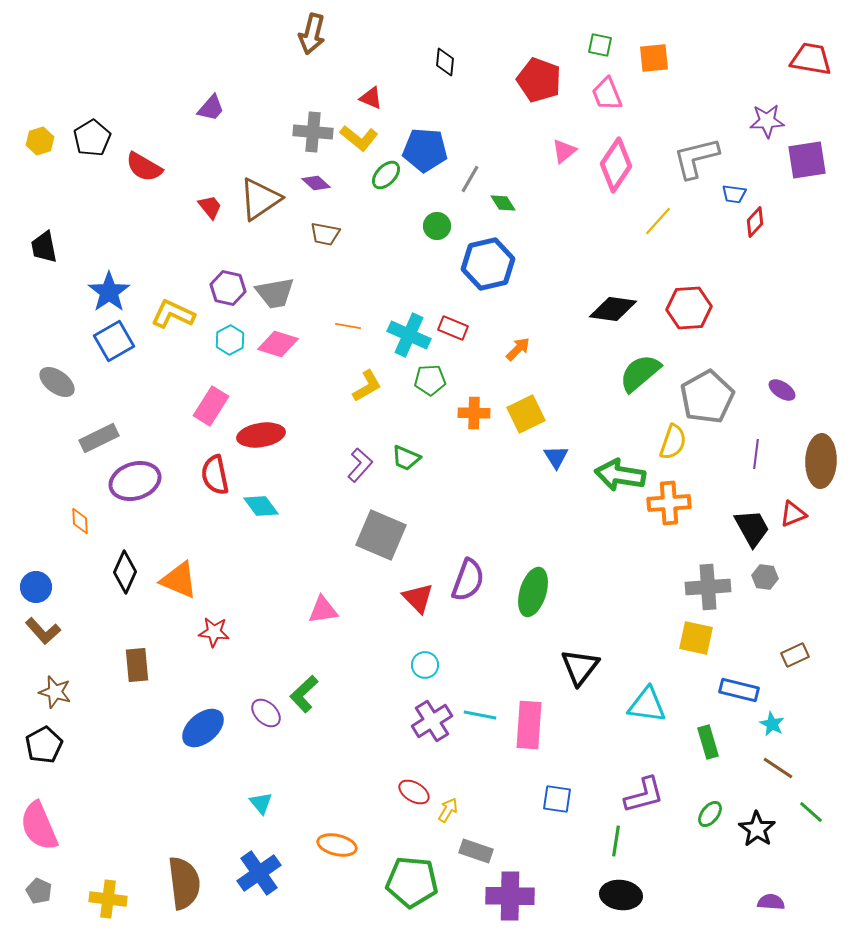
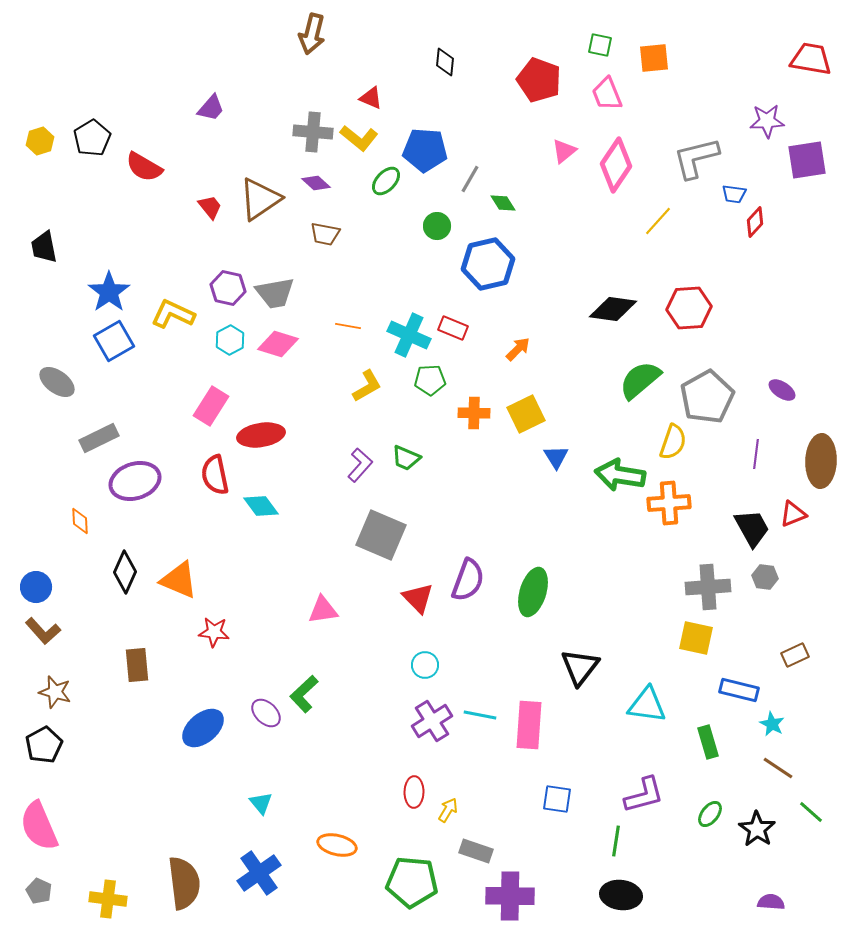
green ellipse at (386, 175): moved 6 px down
green semicircle at (640, 373): moved 7 px down
red ellipse at (414, 792): rotated 60 degrees clockwise
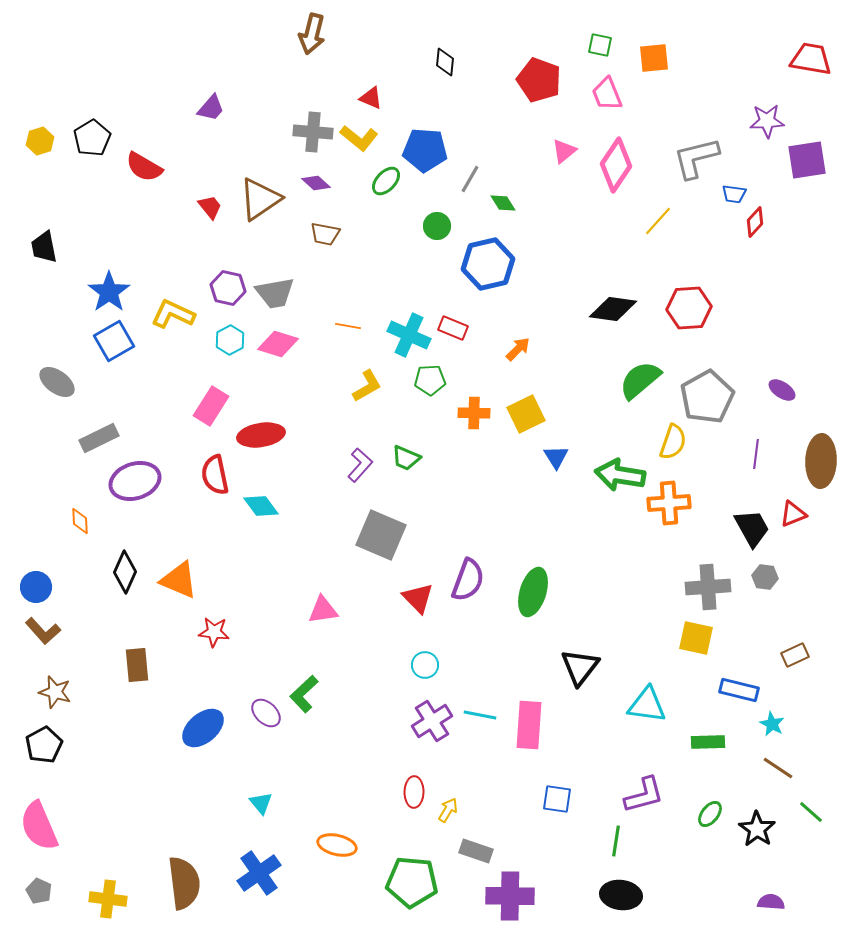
green rectangle at (708, 742): rotated 76 degrees counterclockwise
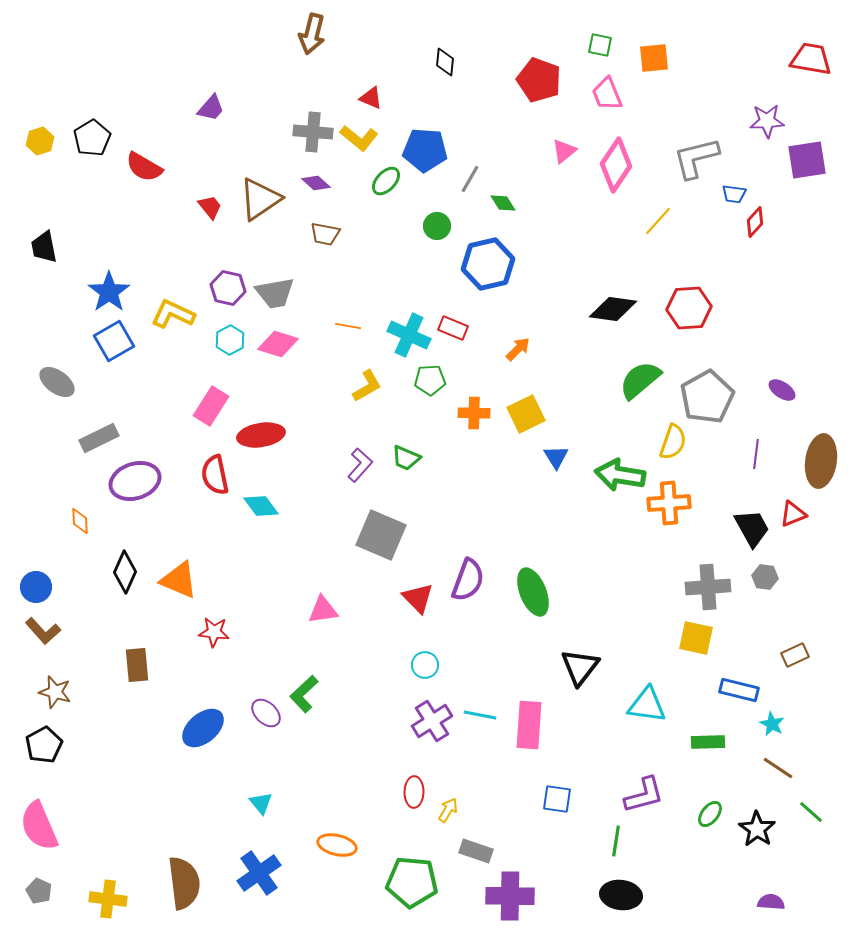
brown ellipse at (821, 461): rotated 6 degrees clockwise
green ellipse at (533, 592): rotated 39 degrees counterclockwise
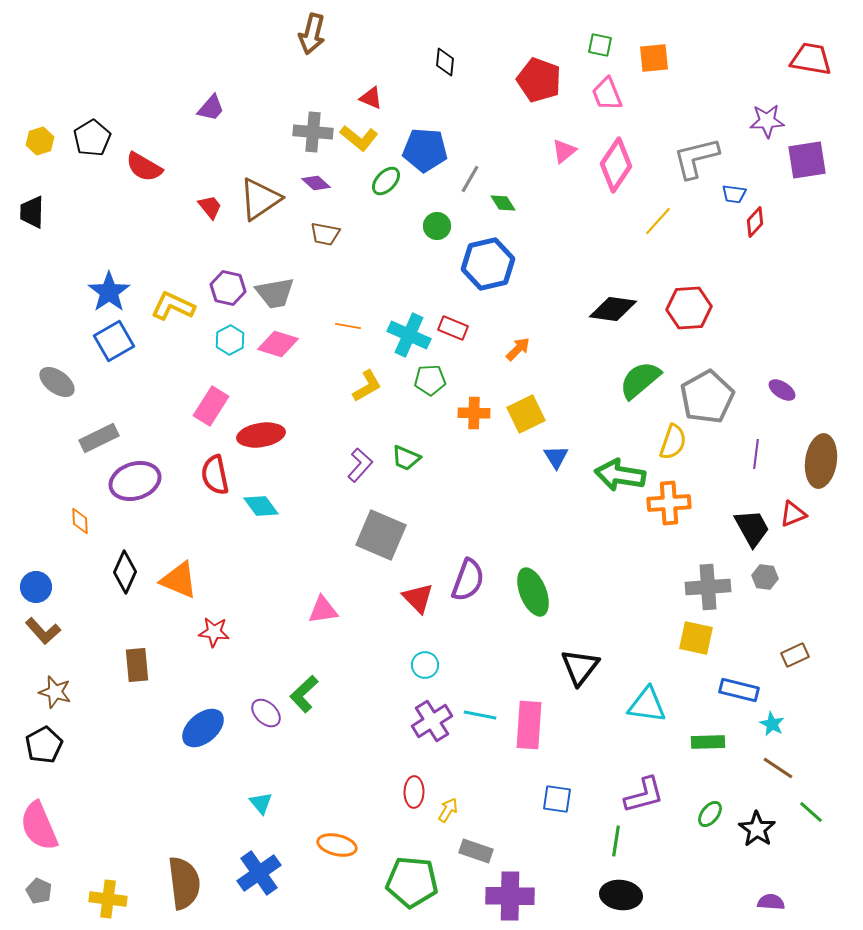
black trapezoid at (44, 247): moved 12 px left, 35 px up; rotated 12 degrees clockwise
yellow L-shape at (173, 314): moved 8 px up
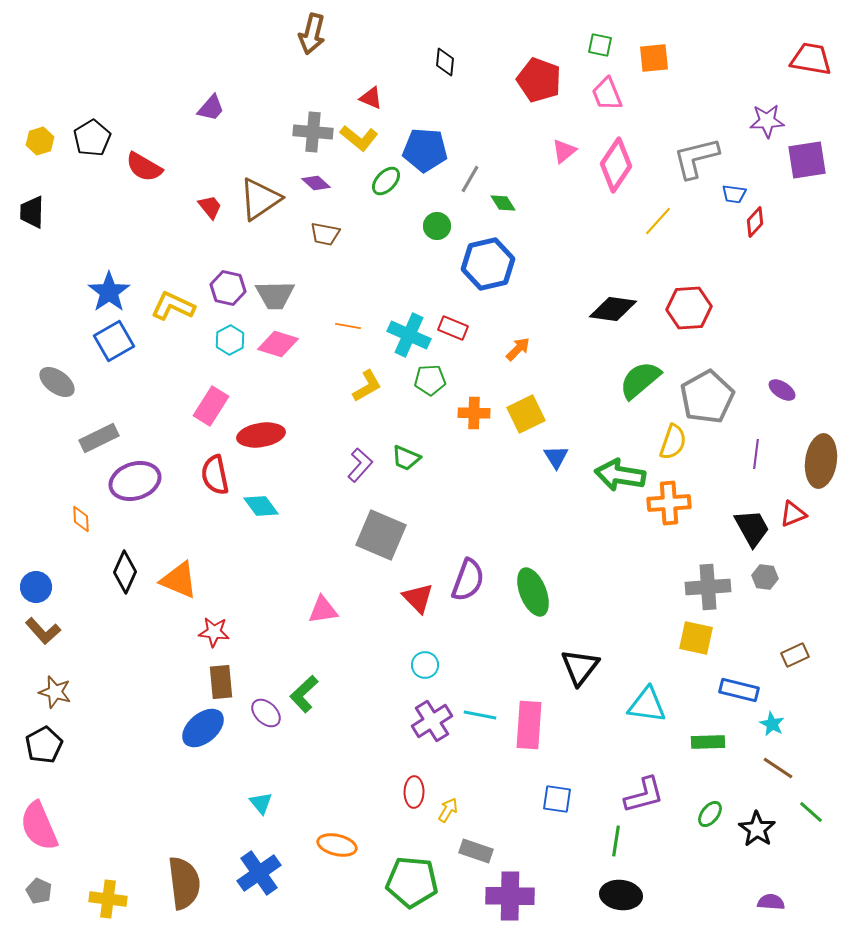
gray trapezoid at (275, 293): moved 2 px down; rotated 9 degrees clockwise
orange diamond at (80, 521): moved 1 px right, 2 px up
brown rectangle at (137, 665): moved 84 px right, 17 px down
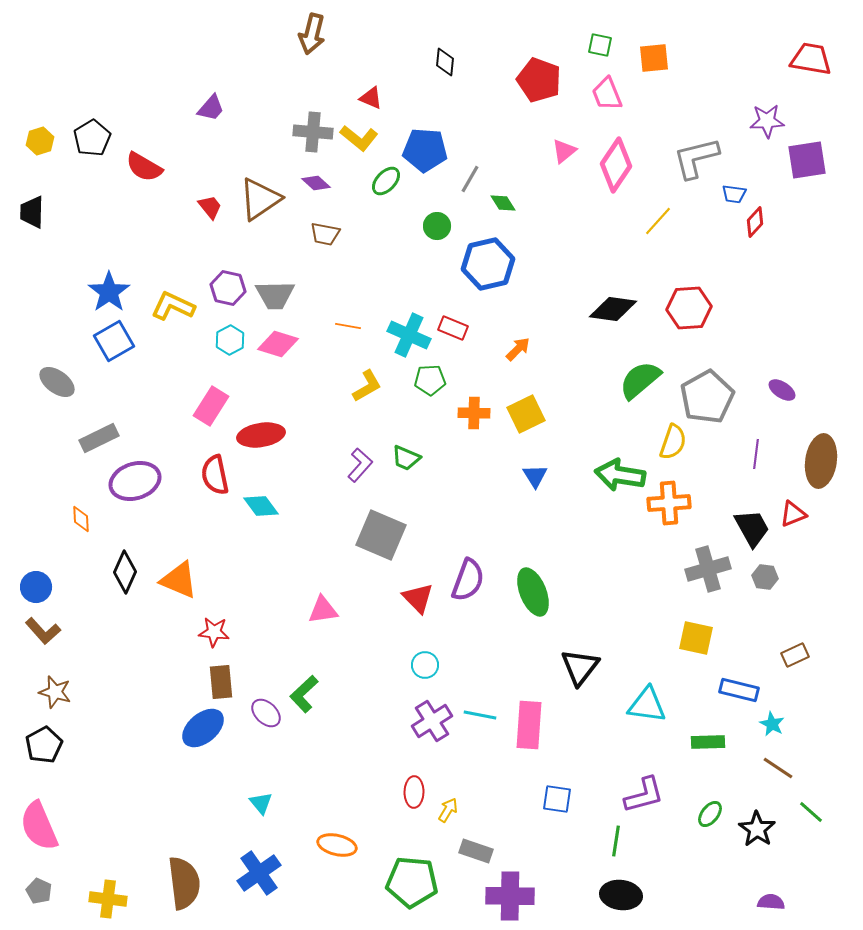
blue triangle at (556, 457): moved 21 px left, 19 px down
gray cross at (708, 587): moved 18 px up; rotated 12 degrees counterclockwise
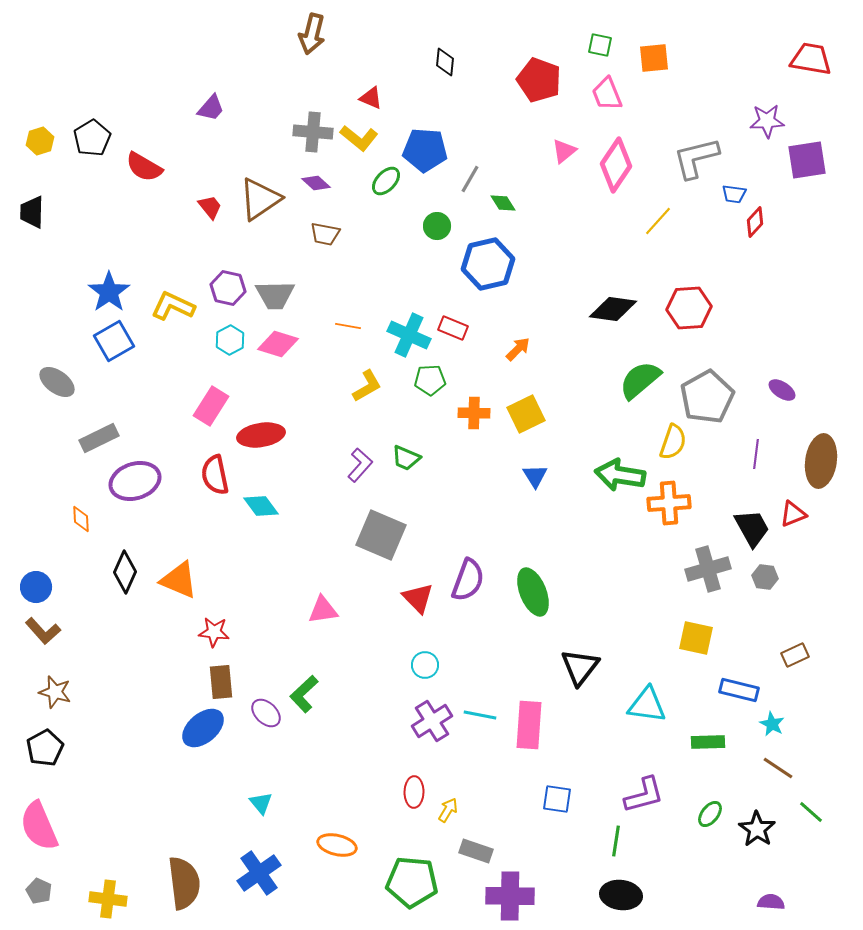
black pentagon at (44, 745): moved 1 px right, 3 px down
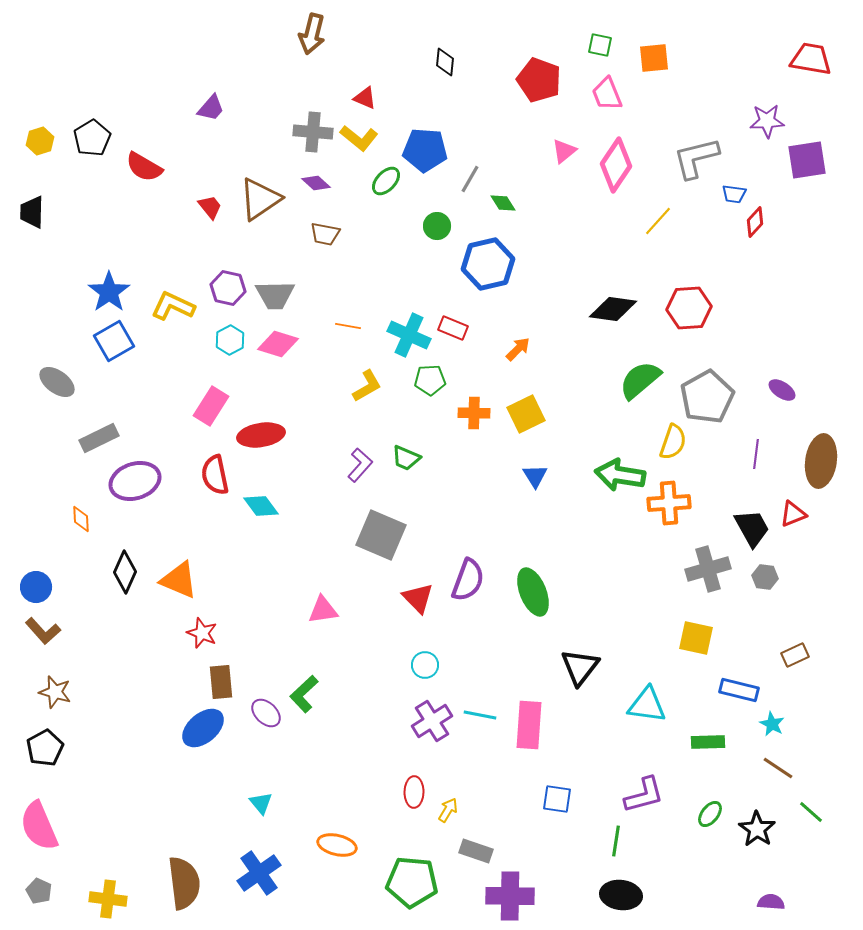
red triangle at (371, 98): moved 6 px left
red star at (214, 632): moved 12 px left, 1 px down; rotated 16 degrees clockwise
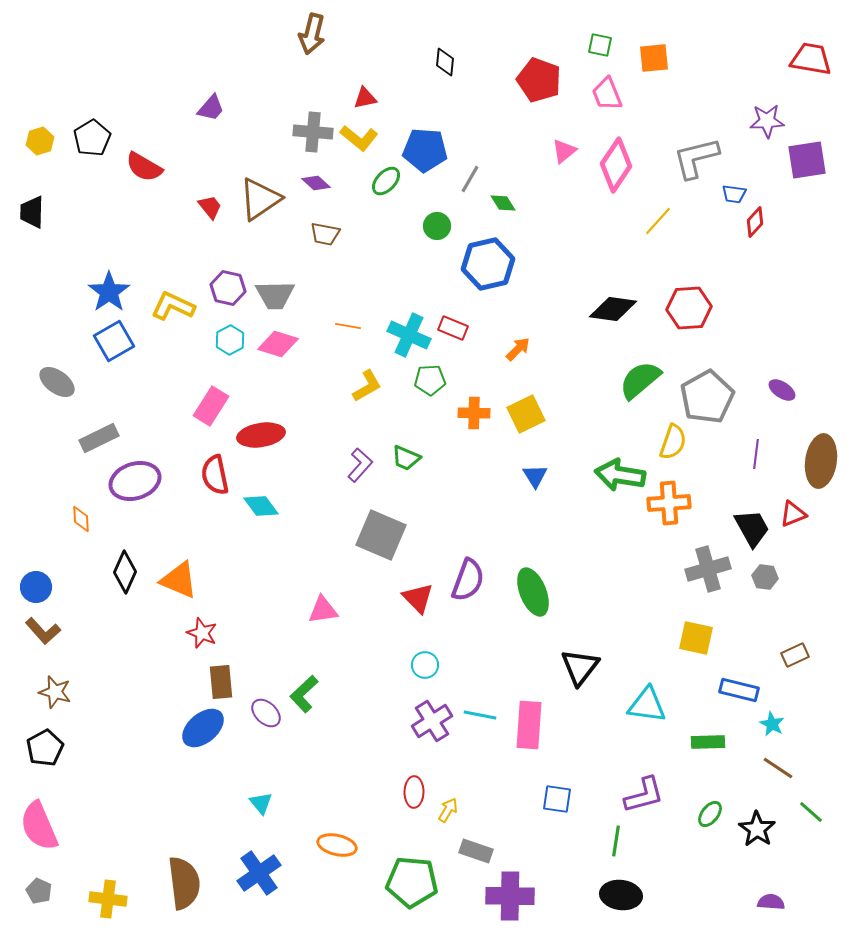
red triangle at (365, 98): rotated 35 degrees counterclockwise
